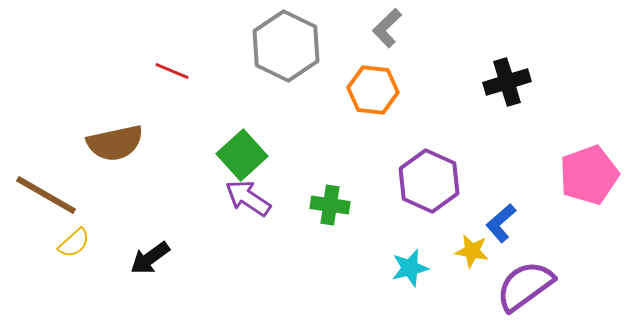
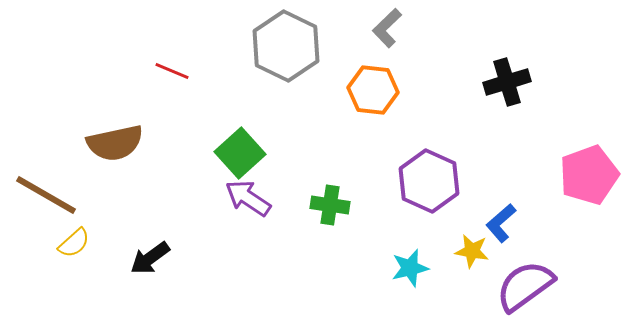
green square: moved 2 px left, 2 px up
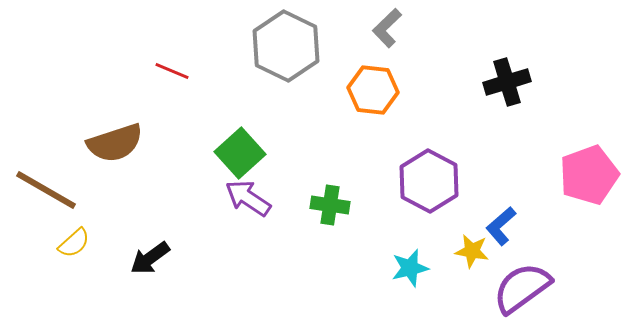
brown semicircle: rotated 6 degrees counterclockwise
purple hexagon: rotated 4 degrees clockwise
brown line: moved 5 px up
blue L-shape: moved 3 px down
purple semicircle: moved 3 px left, 2 px down
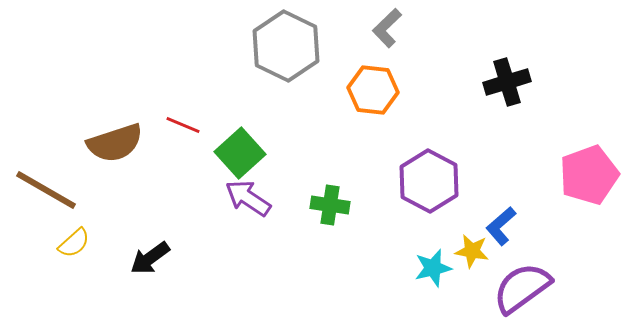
red line: moved 11 px right, 54 px down
cyan star: moved 23 px right
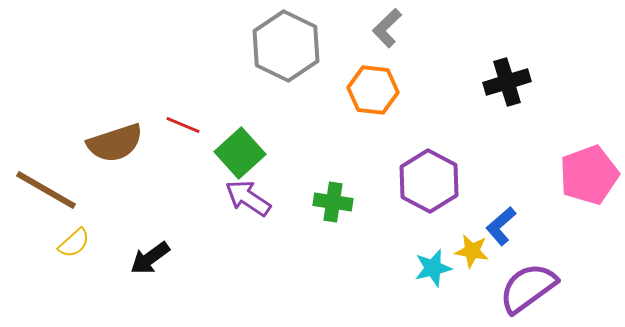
green cross: moved 3 px right, 3 px up
purple semicircle: moved 6 px right
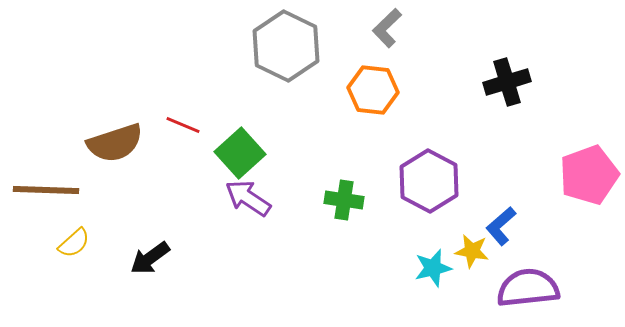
brown line: rotated 28 degrees counterclockwise
green cross: moved 11 px right, 2 px up
purple semicircle: rotated 30 degrees clockwise
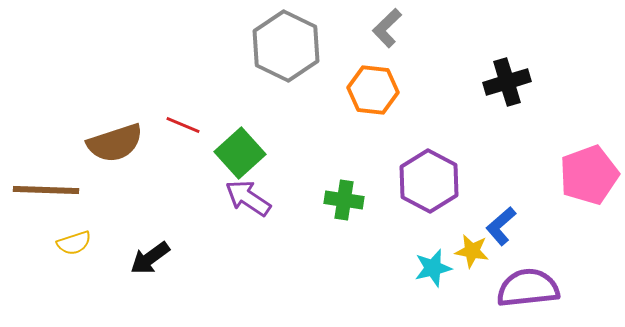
yellow semicircle: rotated 24 degrees clockwise
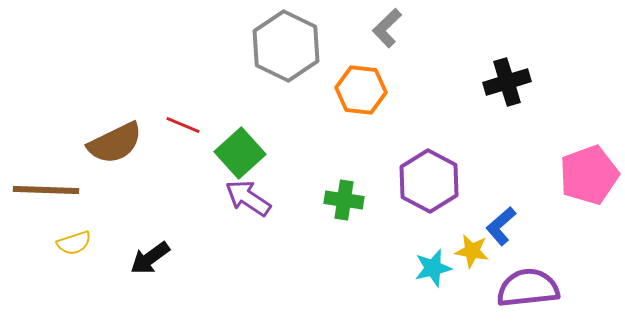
orange hexagon: moved 12 px left
brown semicircle: rotated 8 degrees counterclockwise
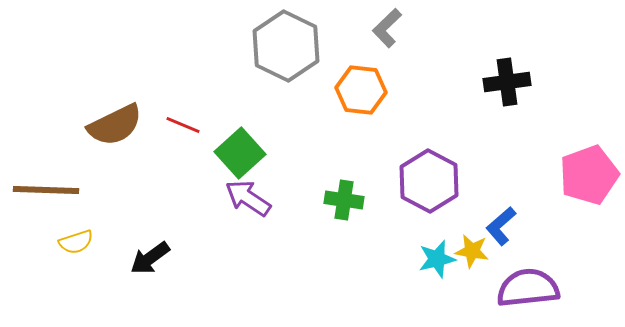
black cross: rotated 9 degrees clockwise
brown semicircle: moved 18 px up
yellow semicircle: moved 2 px right, 1 px up
cyan star: moved 4 px right, 9 px up
